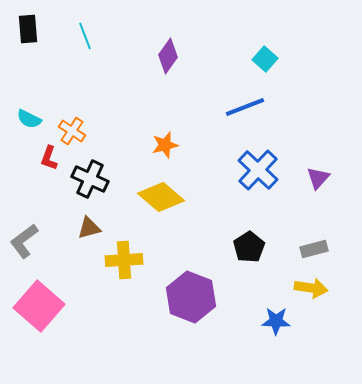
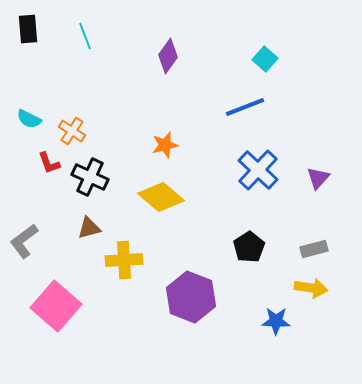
red L-shape: moved 5 px down; rotated 40 degrees counterclockwise
black cross: moved 2 px up
pink square: moved 17 px right
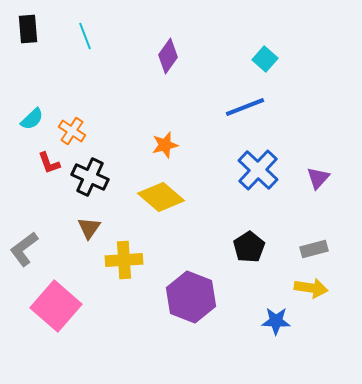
cyan semicircle: moved 3 px right; rotated 70 degrees counterclockwise
brown triangle: rotated 40 degrees counterclockwise
gray L-shape: moved 8 px down
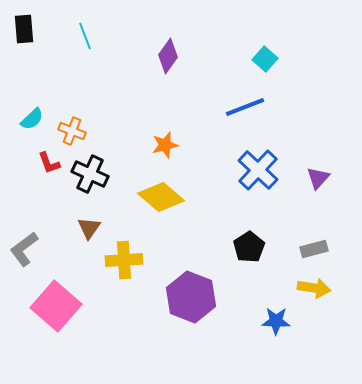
black rectangle: moved 4 px left
orange cross: rotated 12 degrees counterclockwise
black cross: moved 3 px up
yellow arrow: moved 3 px right
